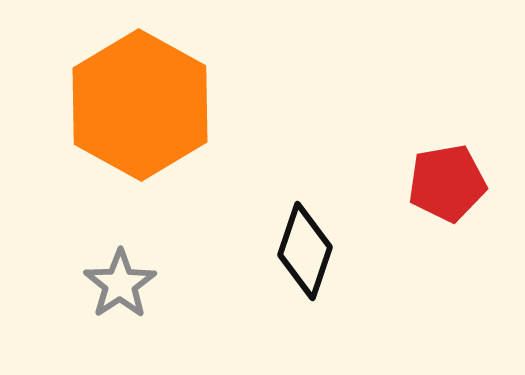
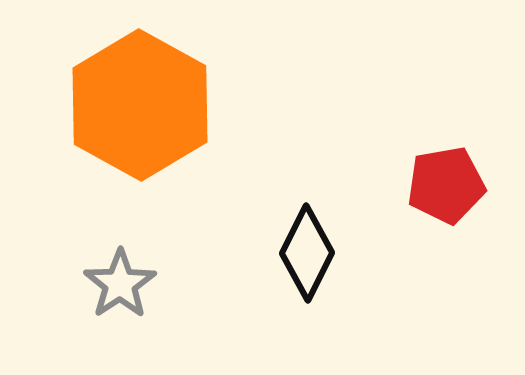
red pentagon: moved 1 px left, 2 px down
black diamond: moved 2 px right, 2 px down; rotated 8 degrees clockwise
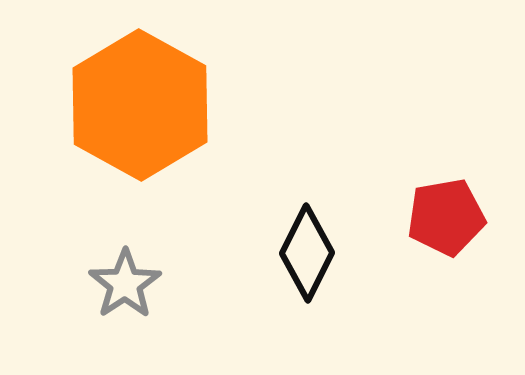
red pentagon: moved 32 px down
gray star: moved 5 px right
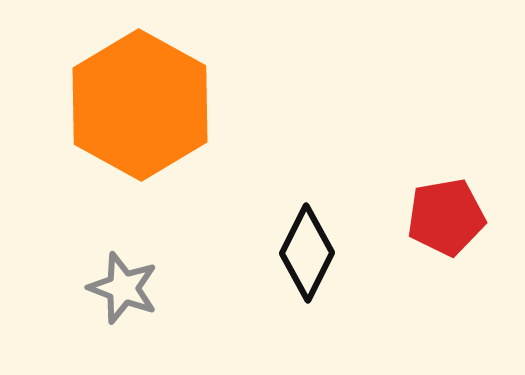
gray star: moved 2 px left, 4 px down; rotated 18 degrees counterclockwise
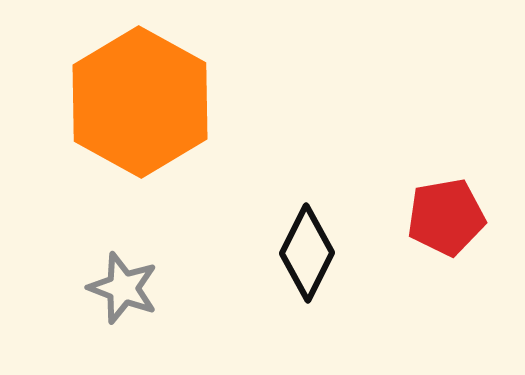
orange hexagon: moved 3 px up
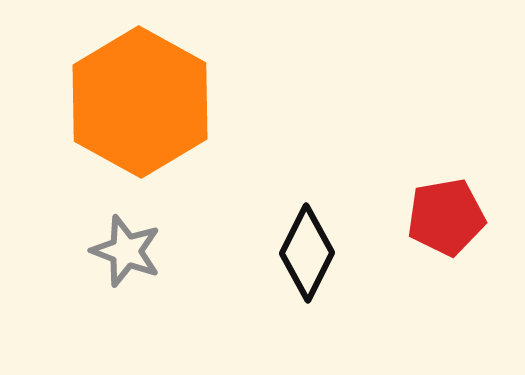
gray star: moved 3 px right, 37 px up
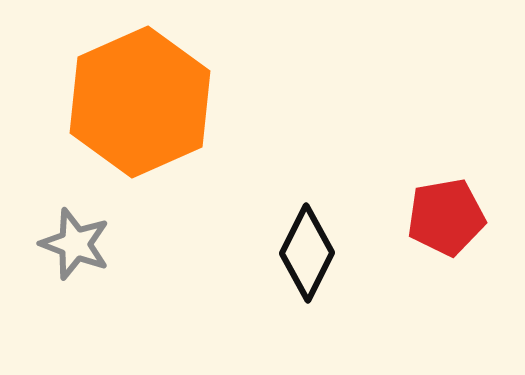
orange hexagon: rotated 7 degrees clockwise
gray star: moved 51 px left, 7 px up
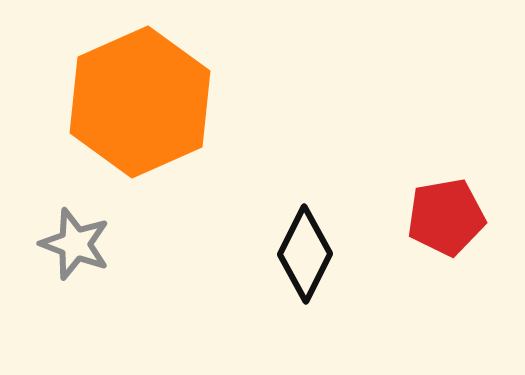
black diamond: moved 2 px left, 1 px down
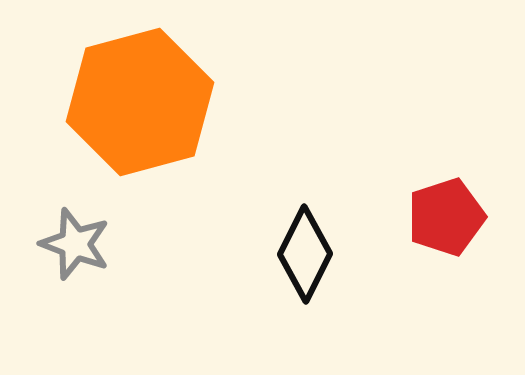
orange hexagon: rotated 9 degrees clockwise
red pentagon: rotated 8 degrees counterclockwise
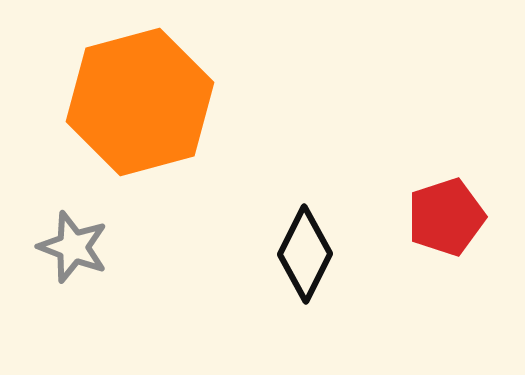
gray star: moved 2 px left, 3 px down
